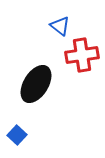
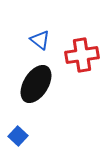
blue triangle: moved 20 px left, 14 px down
blue square: moved 1 px right, 1 px down
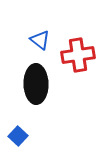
red cross: moved 4 px left
black ellipse: rotated 33 degrees counterclockwise
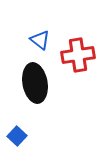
black ellipse: moved 1 px left, 1 px up; rotated 9 degrees counterclockwise
blue square: moved 1 px left
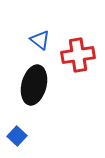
black ellipse: moved 1 px left, 2 px down; rotated 24 degrees clockwise
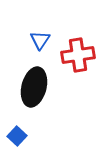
blue triangle: rotated 25 degrees clockwise
black ellipse: moved 2 px down
